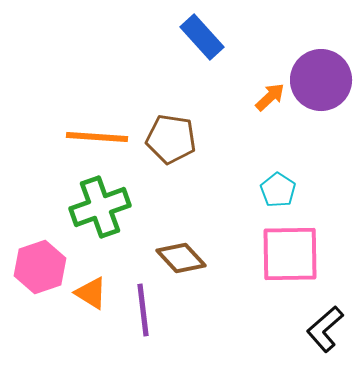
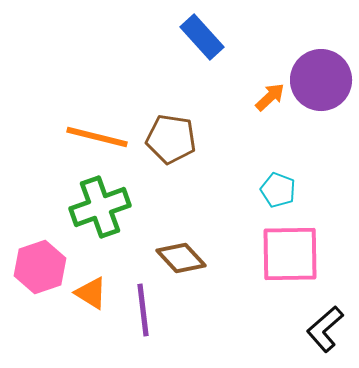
orange line: rotated 10 degrees clockwise
cyan pentagon: rotated 12 degrees counterclockwise
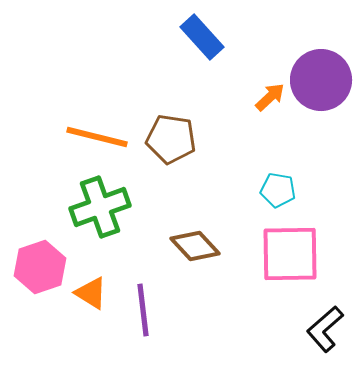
cyan pentagon: rotated 12 degrees counterclockwise
brown diamond: moved 14 px right, 12 px up
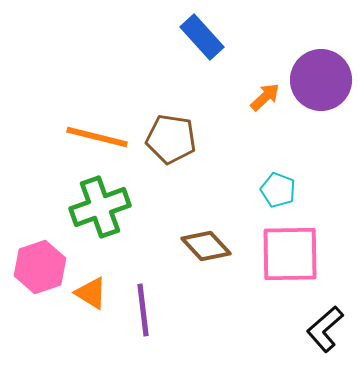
orange arrow: moved 5 px left
cyan pentagon: rotated 12 degrees clockwise
brown diamond: moved 11 px right
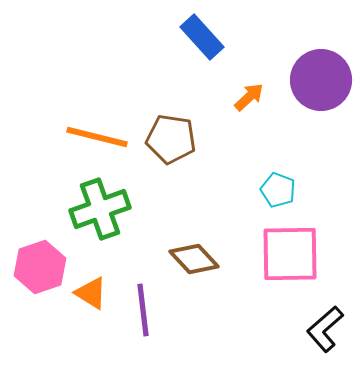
orange arrow: moved 16 px left
green cross: moved 2 px down
brown diamond: moved 12 px left, 13 px down
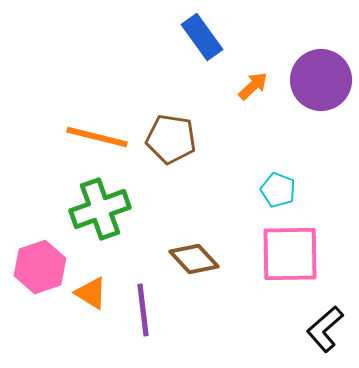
blue rectangle: rotated 6 degrees clockwise
orange arrow: moved 4 px right, 11 px up
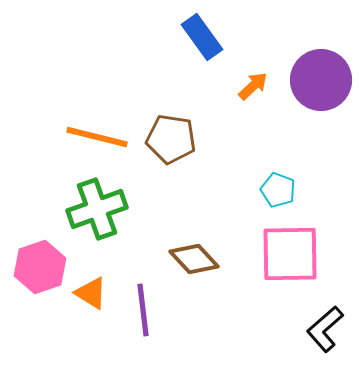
green cross: moved 3 px left
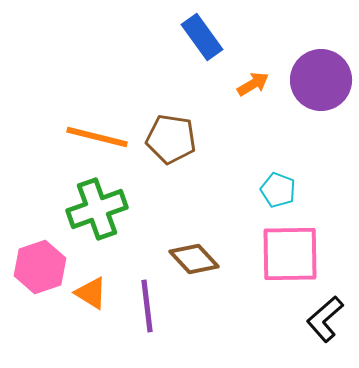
orange arrow: moved 2 px up; rotated 12 degrees clockwise
purple line: moved 4 px right, 4 px up
black L-shape: moved 10 px up
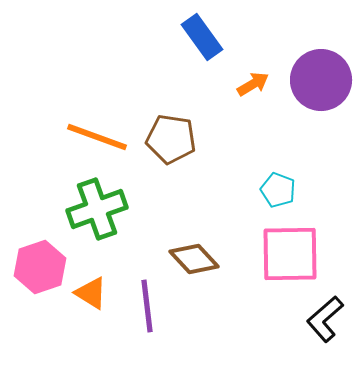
orange line: rotated 6 degrees clockwise
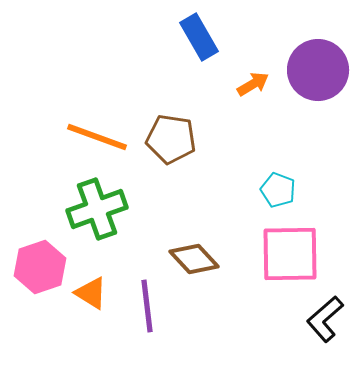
blue rectangle: moved 3 px left; rotated 6 degrees clockwise
purple circle: moved 3 px left, 10 px up
